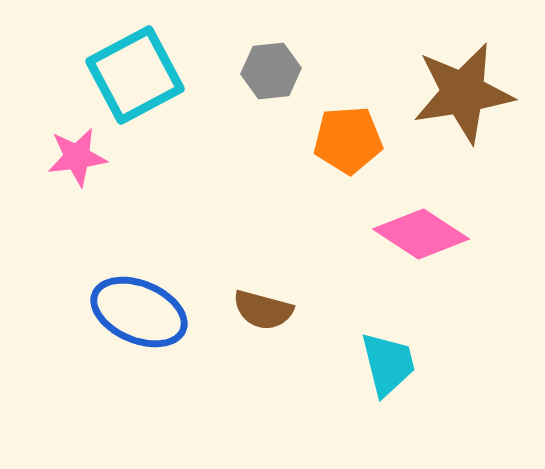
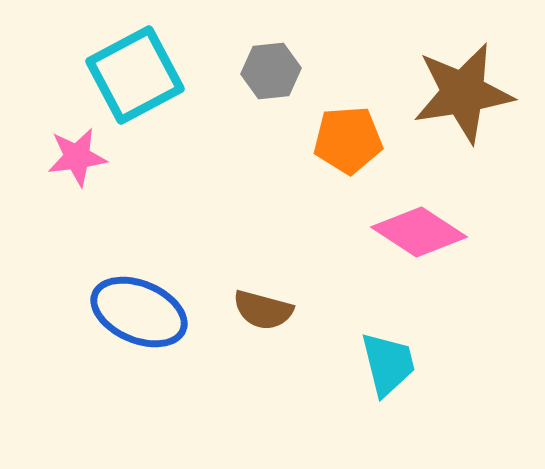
pink diamond: moved 2 px left, 2 px up
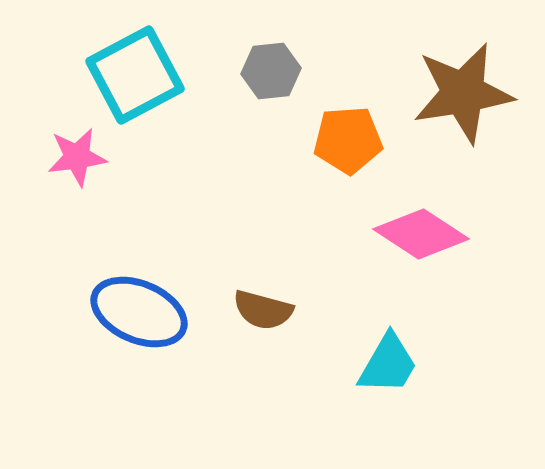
pink diamond: moved 2 px right, 2 px down
cyan trapezoid: rotated 44 degrees clockwise
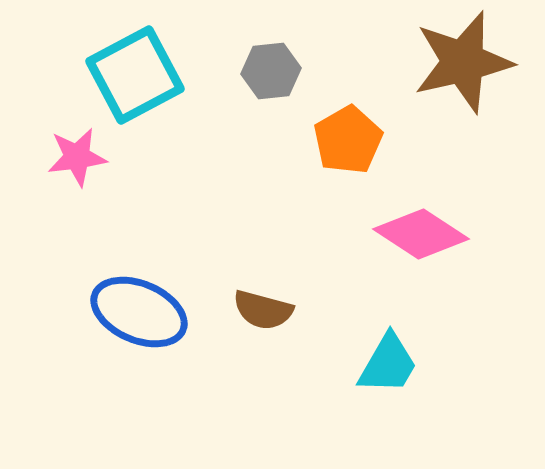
brown star: moved 31 px up; rotated 4 degrees counterclockwise
orange pentagon: rotated 26 degrees counterclockwise
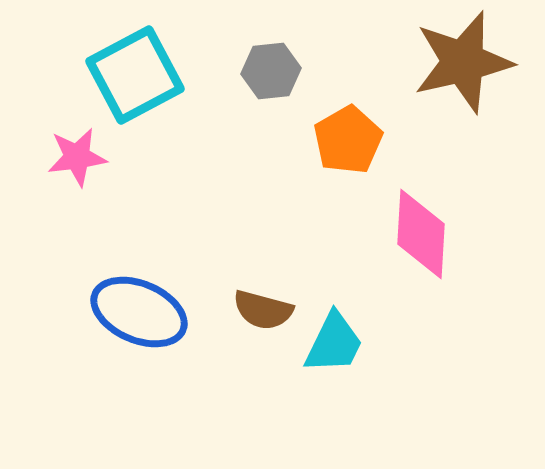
pink diamond: rotated 60 degrees clockwise
cyan trapezoid: moved 54 px left, 21 px up; rotated 4 degrees counterclockwise
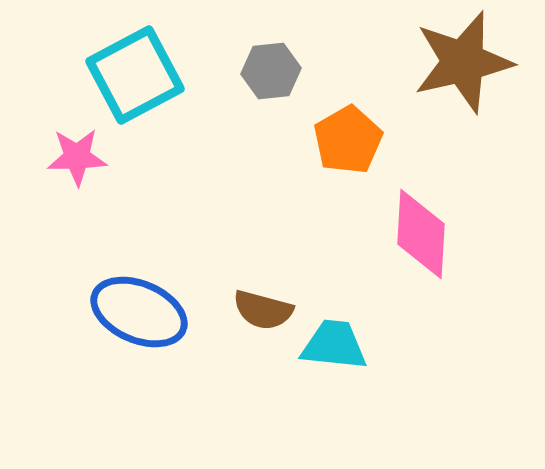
pink star: rotated 6 degrees clockwise
cyan trapezoid: moved 2 px down; rotated 110 degrees counterclockwise
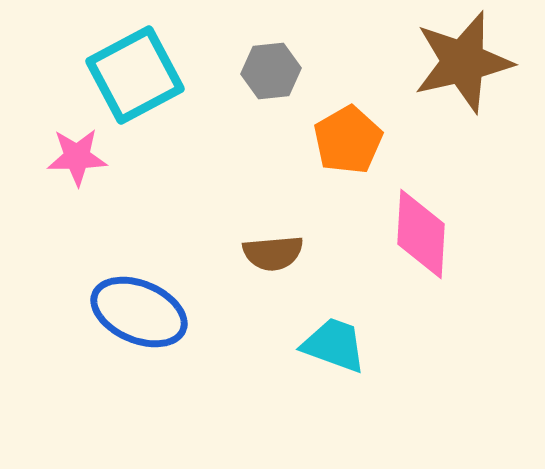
brown semicircle: moved 10 px right, 57 px up; rotated 20 degrees counterclockwise
cyan trapezoid: rotated 14 degrees clockwise
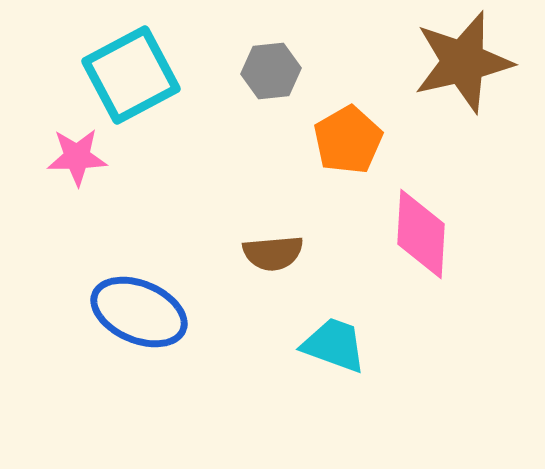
cyan square: moved 4 px left
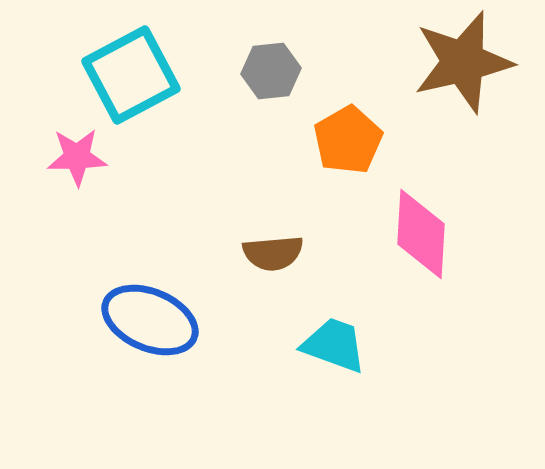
blue ellipse: moved 11 px right, 8 px down
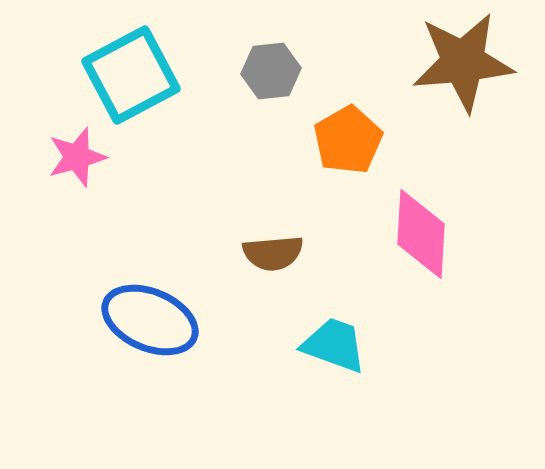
brown star: rotated 8 degrees clockwise
pink star: rotated 14 degrees counterclockwise
